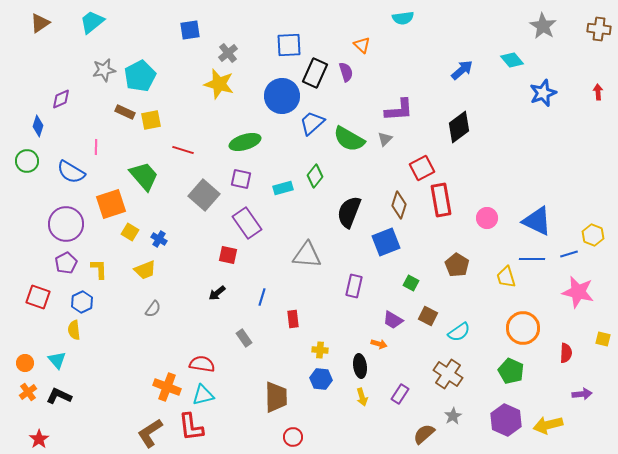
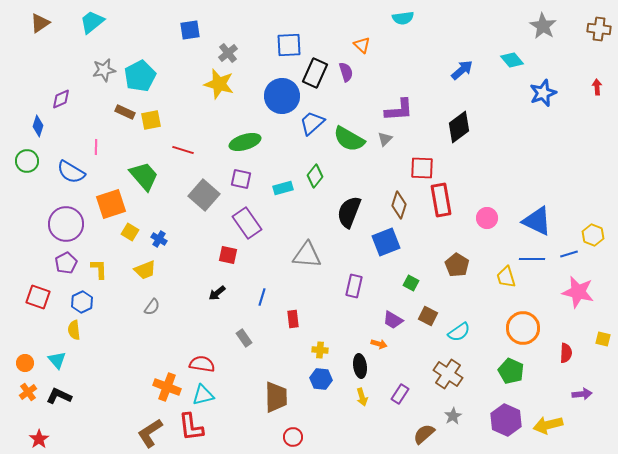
red arrow at (598, 92): moved 1 px left, 5 px up
red square at (422, 168): rotated 30 degrees clockwise
gray semicircle at (153, 309): moved 1 px left, 2 px up
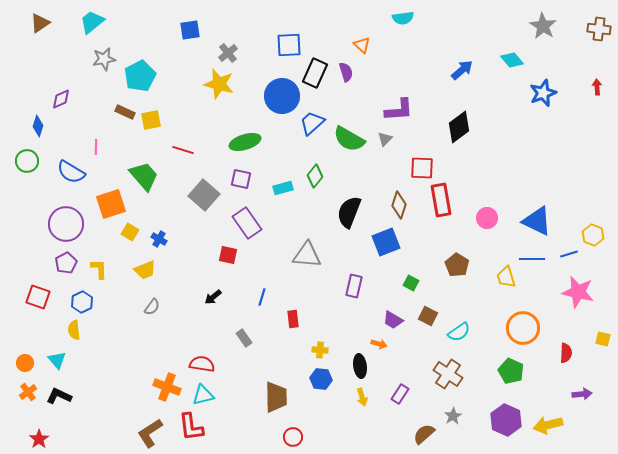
gray star at (104, 70): moved 11 px up
black arrow at (217, 293): moved 4 px left, 4 px down
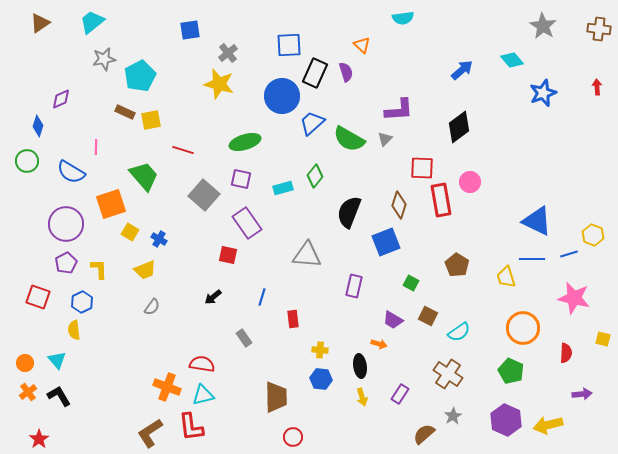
pink circle at (487, 218): moved 17 px left, 36 px up
pink star at (578, 292): moved 4 px left, 6 px down
black L-shape at (59, 396): rotated 35 degrees clockwise
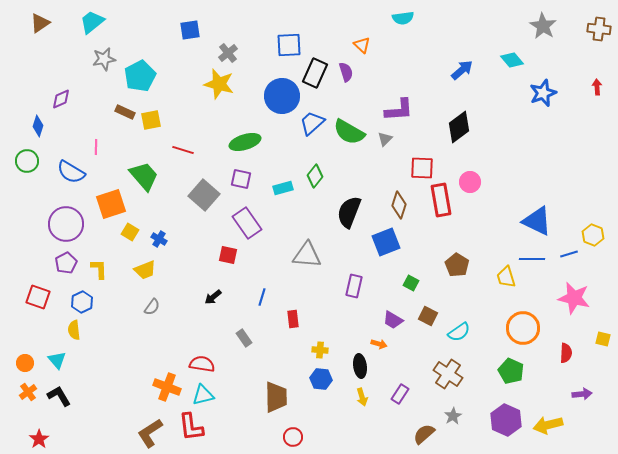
green semicircle at (349, 139): moved 7 px up
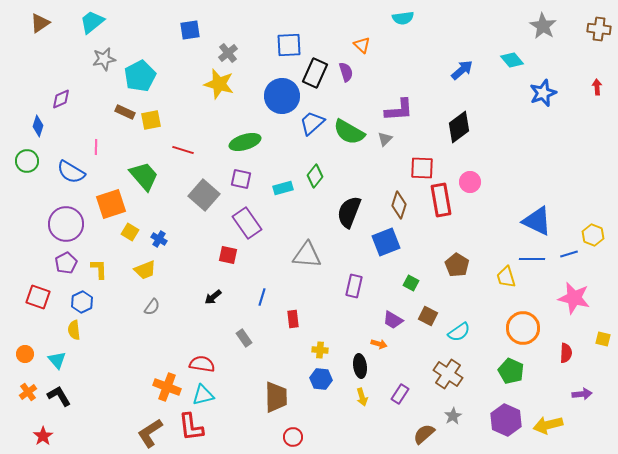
orange circle at (25, 363): moved 9 px up
red star at (39, 439): moved 4 px right, 3 px up
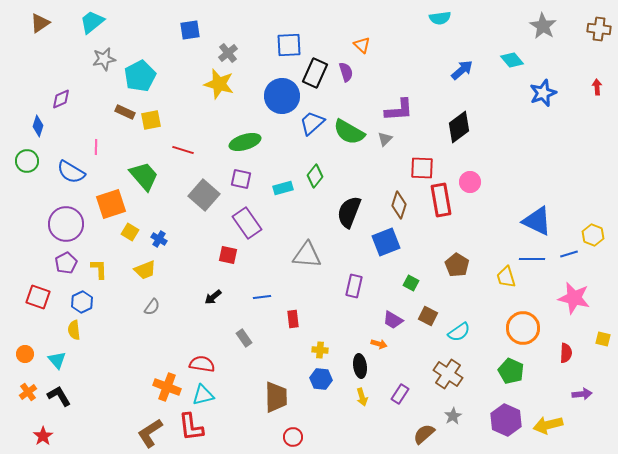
cyan semicircle at (403, 18): moved 37 px right
blue line at (262, 297): rotated 66 degrees clockwise
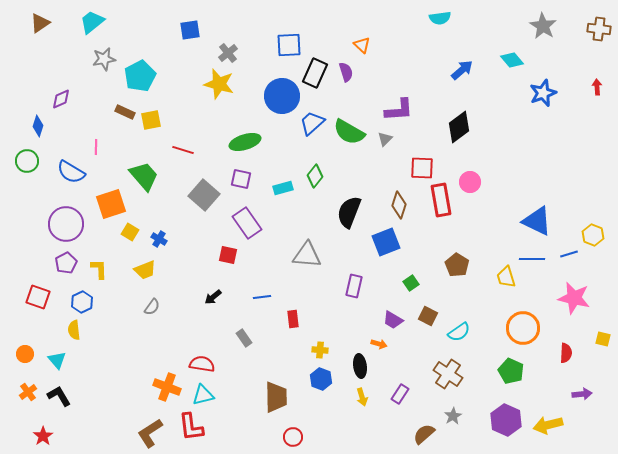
green square at (411, 283): rotated 28 degrees clockwise
blue hexagon at (321, 379): rotated 15 degrees clockwise
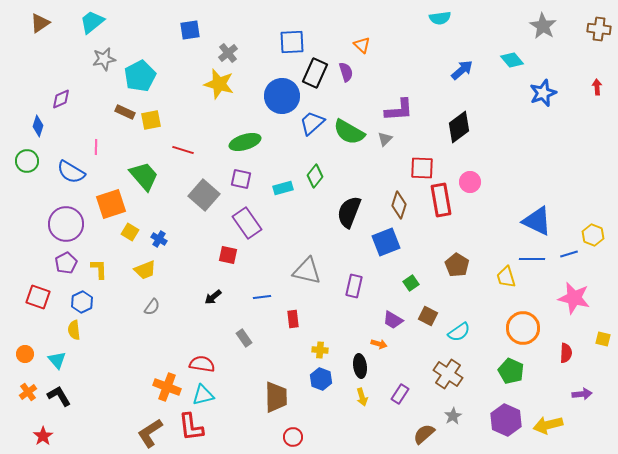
blue square at (289, 45): moved 3 px right, 3 px up
gray triangle at (307, 255): moved 16 px down; rotated 8 degrees clockwise
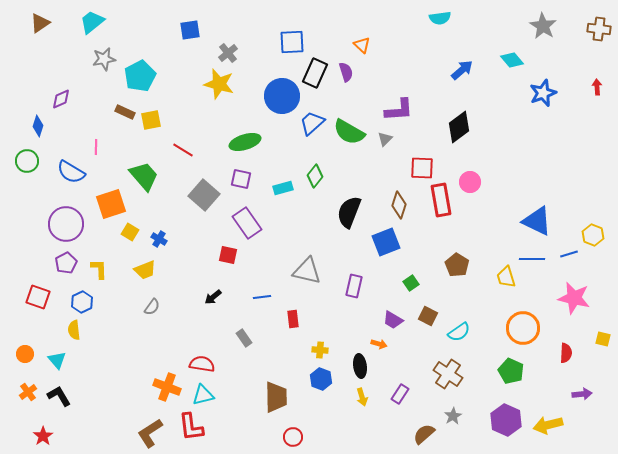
red line at (183, 150): rotated 15 degrees clockwise
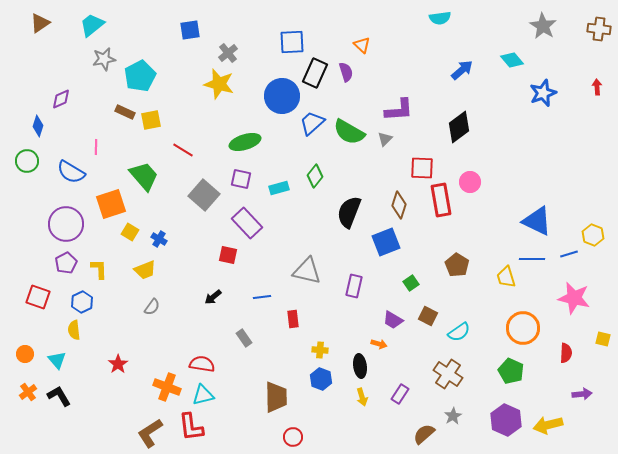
cyan trapezoid at (92, 22): moved 3 px down
cyan rectangle at (283, 188): moved 4 px left
purple rectangle at (247, 223): rotated 8 degrees counterclockwise
red star at (43, 436): moved 75 px right, 72 px up
